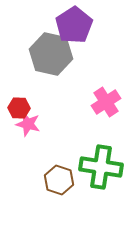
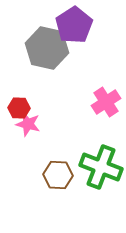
gray hexagon: moved 4 px left, 6 px up
green cross: rotated 12 degrees clockwise
brown hexagon: moved 1 px left, 5 px up; rotated 16 degrees counterclockwise
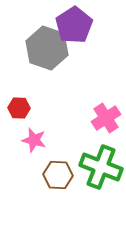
gray hexagon: rotated 6 degrees clockwise
pink cross: moved 16 px down
pink star: moved 6 px right, 16 px down
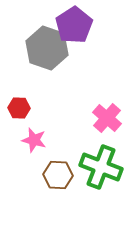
pink cross: moved 1 px right; rotated 16 degrees counterclockwise
